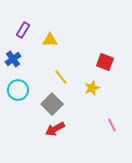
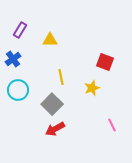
purple rectangle: moved 3 px left
yellow line: rotated 28 degrees clockwise
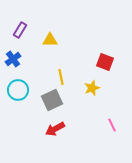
gray square: moved 4 px up; rotated 20 degrees clockwise
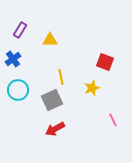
pink line: moved 1 px right, 5 px up
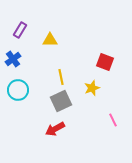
gray square: moved 9 px right, 1 px down
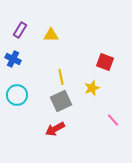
yellow triangle: moved 1 px right, 5 px up
blue cross: rotated 28 degrees counterclockwise
cyan circle: moved 1 px left, 5 px down
pink line: rotated 16 degrees counterclockwise
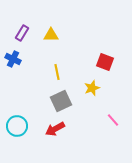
purple rectangle: moved 2 px right, 3 px down
yellow line: moved 4 px left, 5 px up
cyan circle: moved 31 px down
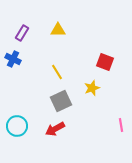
yellow triangle: moved 7 px right, 5 px up
yellow line: rotated 21 degrees counterclockwise
pink line: moved 8 px right, 5 px down; rotated 32 degrees clockwise
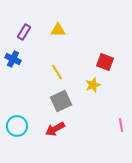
purple rectangle: moved 2 px right, 1 px up
yellow star: moved 1 px right, 3 px up
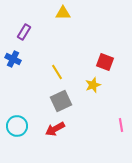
yellow triangle: moved 5 px right, 17 px up
